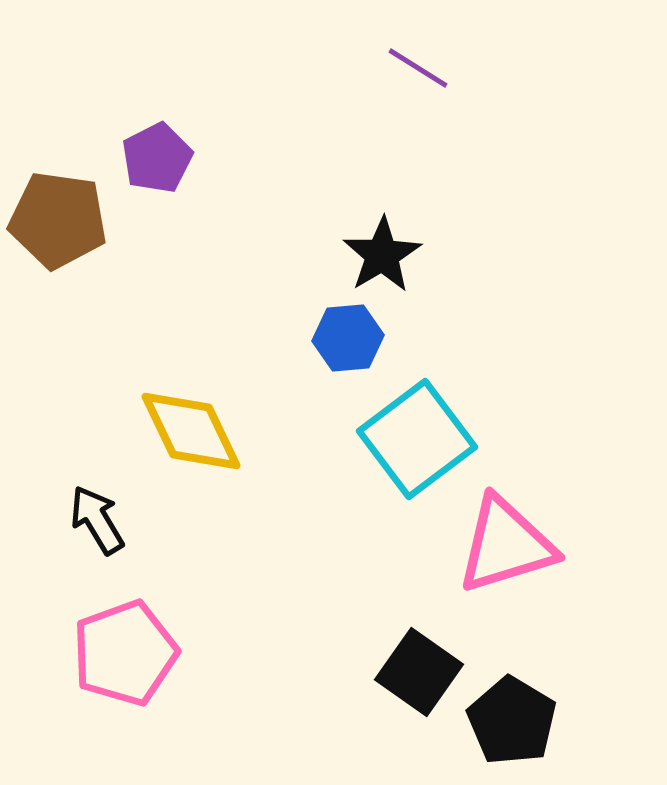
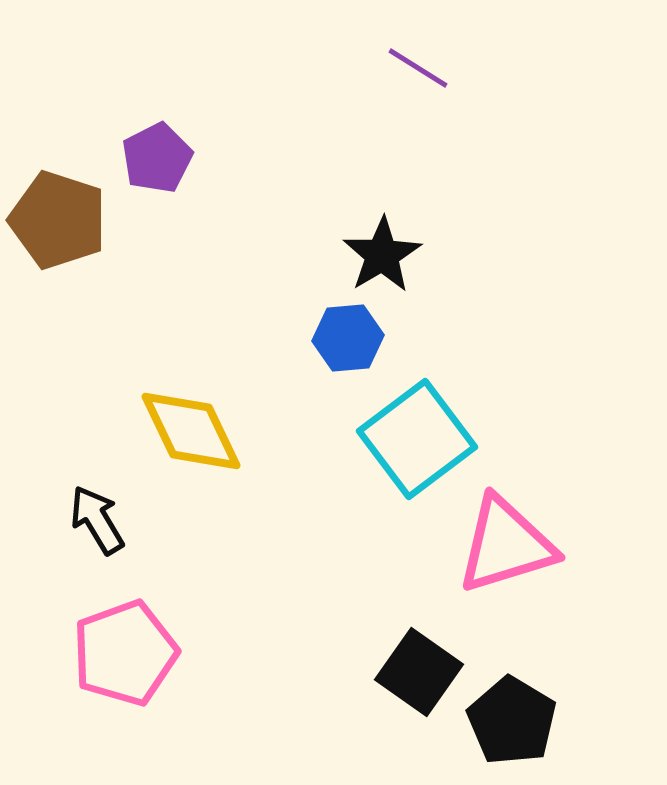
brown pentagon: rotated 10 degrees clockwise
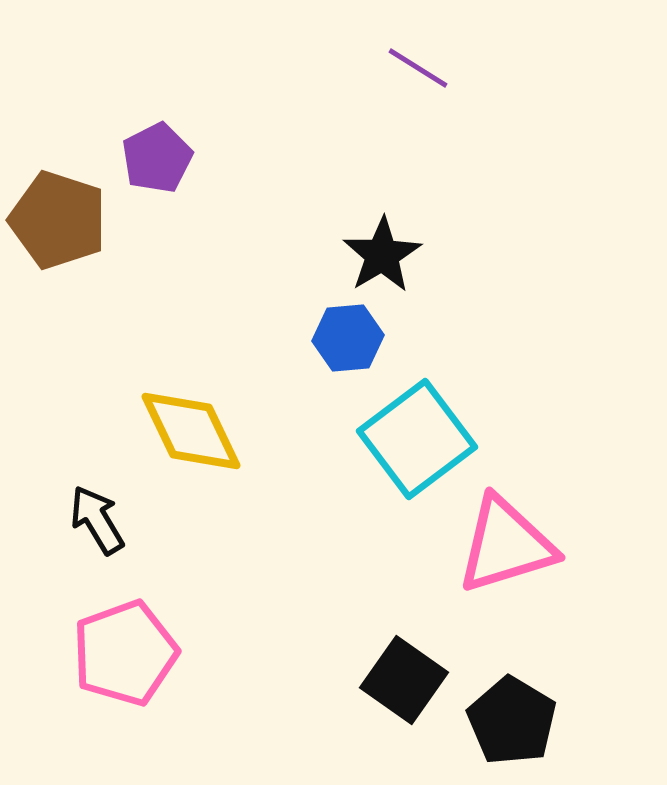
black square: moved 15 px left, 8 px down
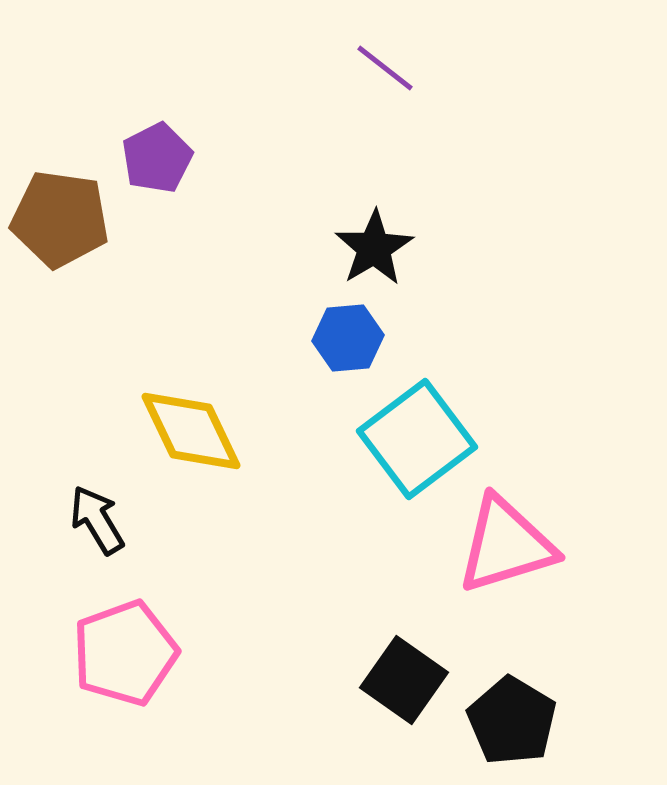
purple line: moved 33 px left; rotated 6 degrees clockwise
brown pentagon: moved 2 px right, 1 px up; rotated 10 degrees counterclockwise
black star: moved 8 px left, 7 px up
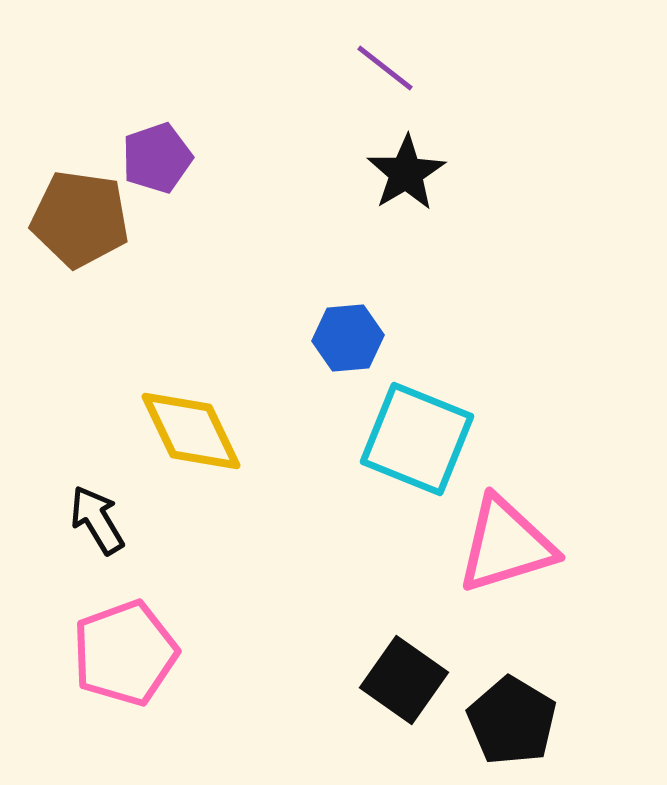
purple pentagon: rotated 8 degrees clockwise
brown pentagon: moved 20 px right
black star: moved 32 px right, 75 px up
cyan square: rotated 31 degrees counterclockwise
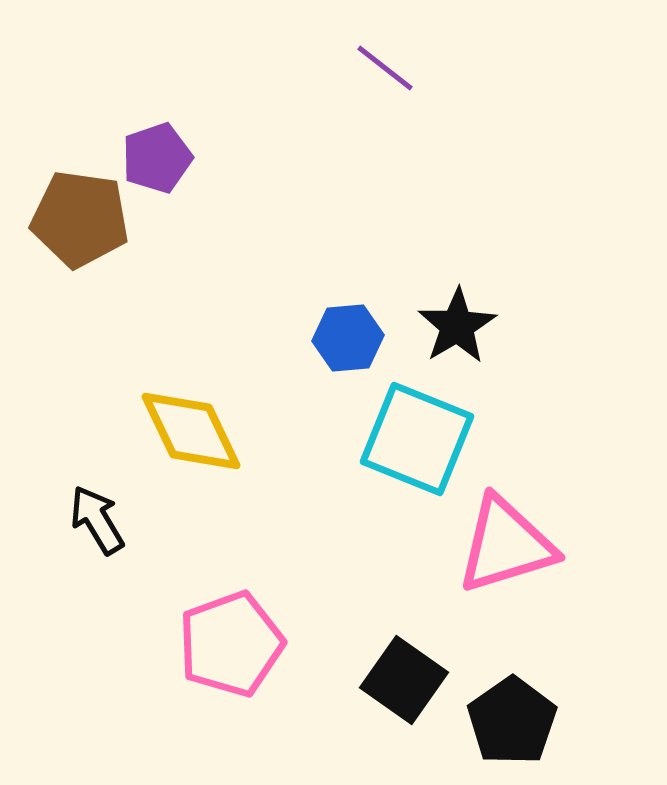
black star: moved 51 px right, 153 px down
pink pentagon: moved 106 px right, 9 px up
black pentagon: rotated 6 degrees clockwise
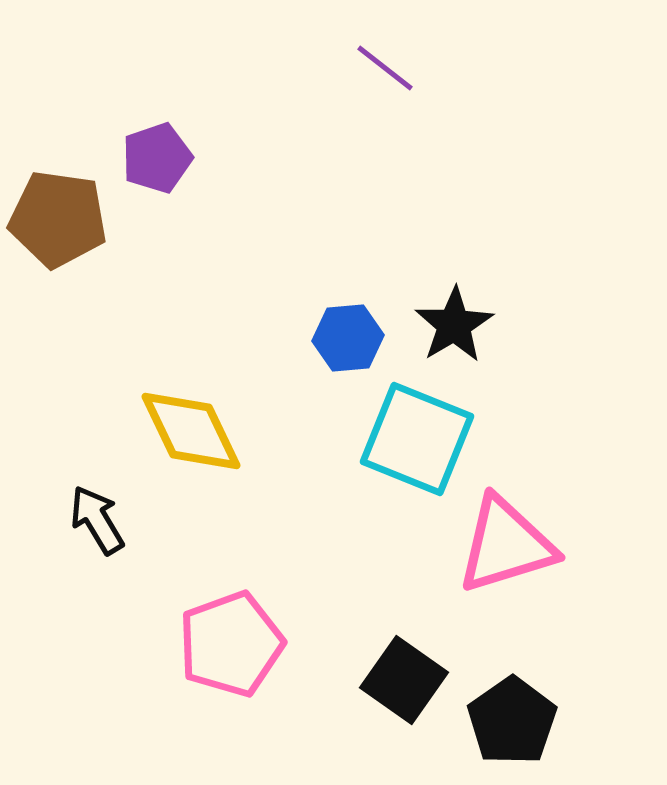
brown pentagon: moved 22 px left
black star: moved 3 px left, 1 px up
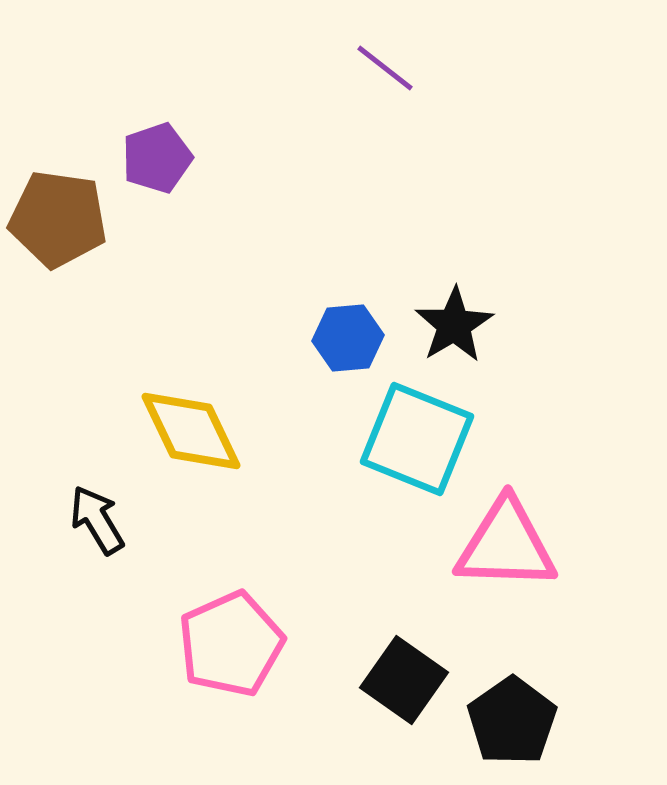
pink triangle: rotated 19 degrees clockwise
pink pentagon: rotated 4 degrees counterclockwise
